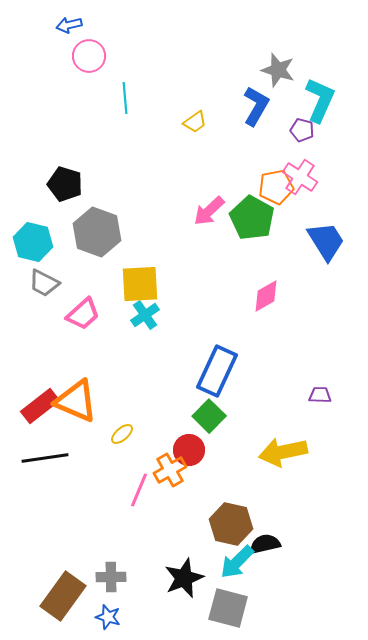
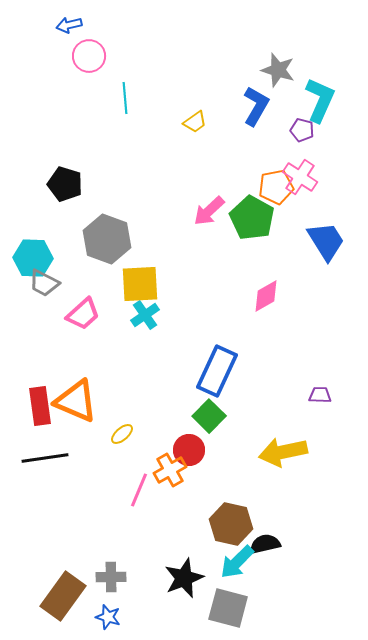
gray hexagon: moved 10 px right, 7 px down
cyan hexagon: moved 16 px down; rotated 12 degrees counterclockwise
red rectangle: rotated 60 degrees counterclockwise
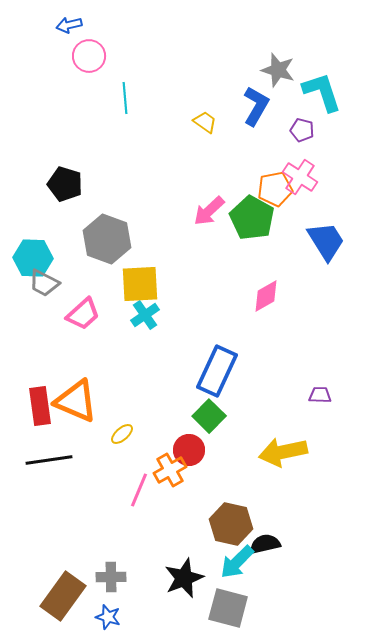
cyan L-shape: moved 2 px right, 8 px up; rotated 42 degrees counterclockwise
yellow trapezoid: moved 10 px right; rotated 110 degrees counterclockwise
orange pentagon: moved 1 px left, 2 px down
black line: moved 4 px right, 2 px down
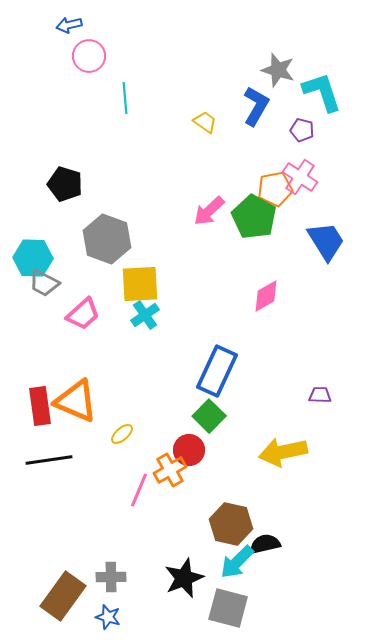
green pentagon: moved 2 px right, 1 px up
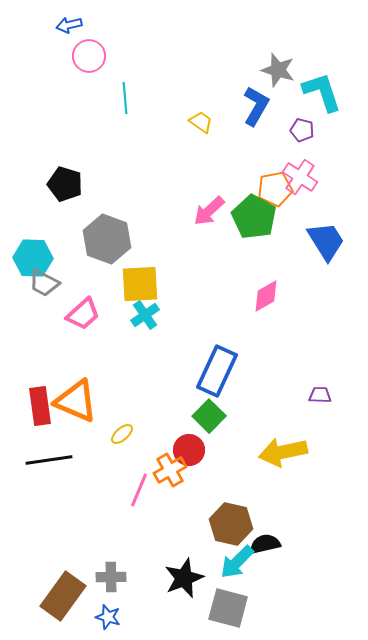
yellow trapezoid: moved 4 px left
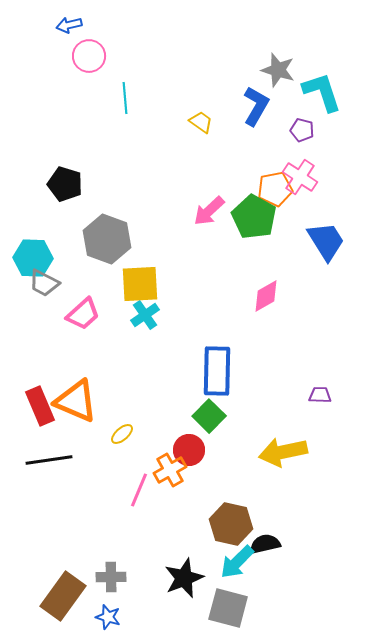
blue rectangle: rotated 24 degrees counterclockwise
red rectangle: rotated 15 degrees counterclockwise
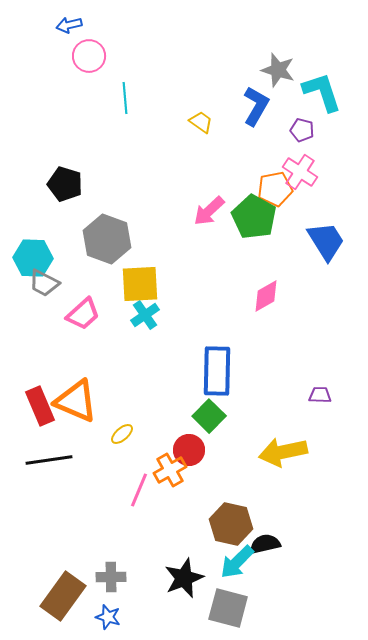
pink cross: moved 5 px up
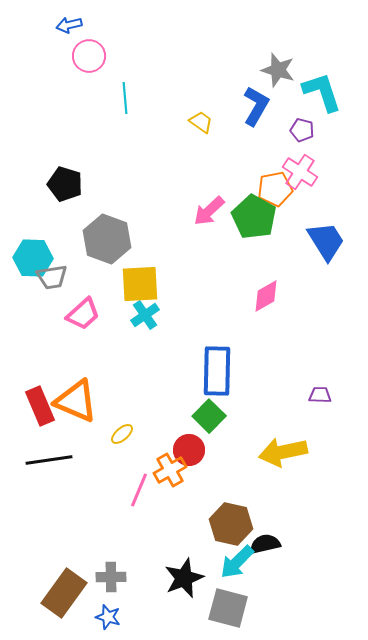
gray trapezoid: moved 8 px right, 6 px up; rotated 36 degrees counterclockwise
brown rectangle: moved 1 px right, 3 px up
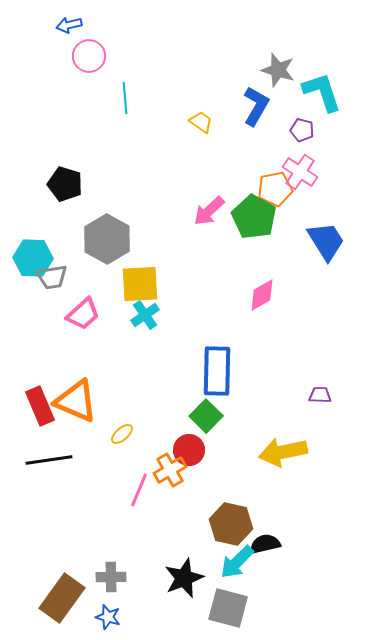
gray hexagon: rotated 9 degrees clockwise
pink diamond: moved 4 px left, 1 px up
green square: moved 3 px left
brown rectangle: moved 2 px left, 5 px down
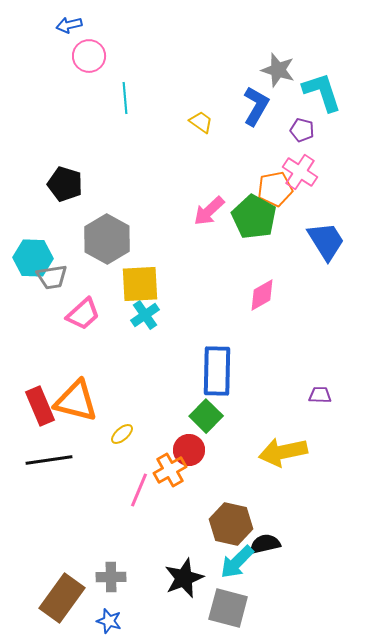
orange triangle: rotated 9 degrees counterclockwise
blue star: moved 1 px right, 4 px down
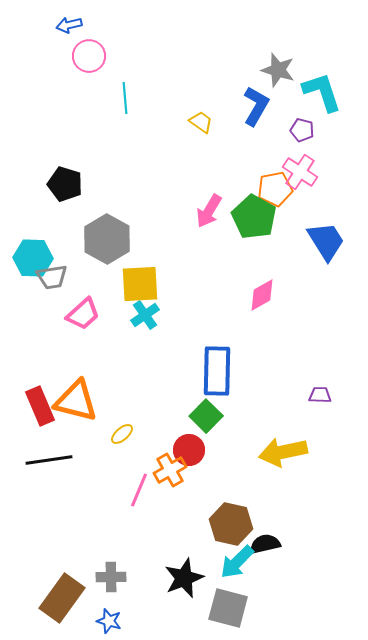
pink arrow: rotated 16 degrees counterclockwise
